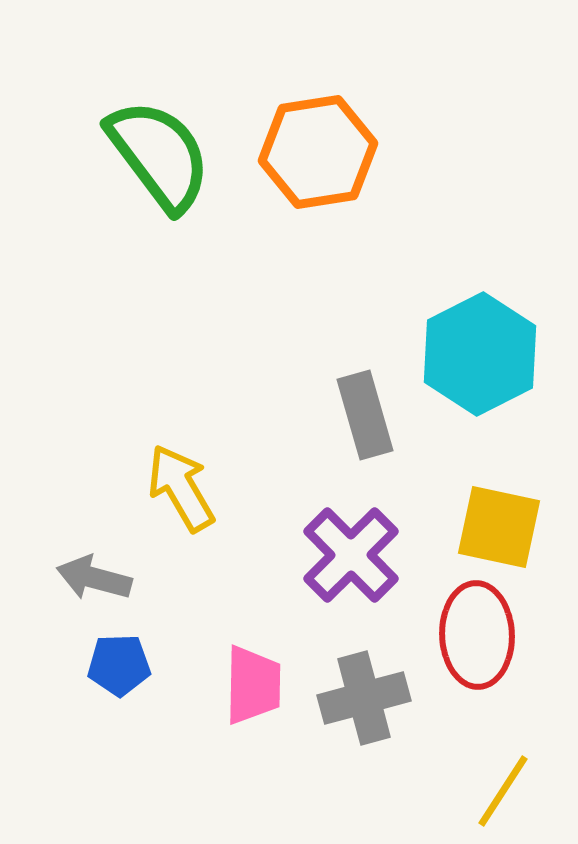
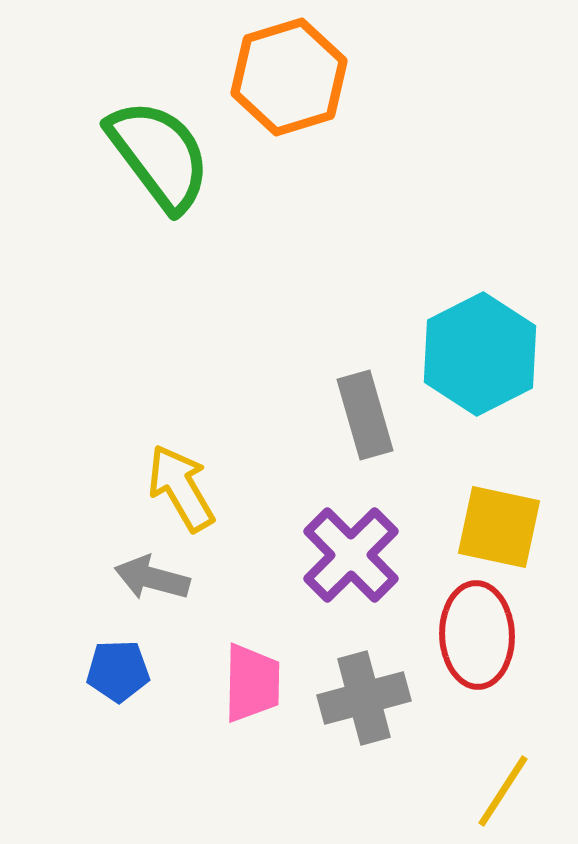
orange hexagon: moved 29 px left, 75 px up; rotated 8 degrees counterclockwise
gray arrow: moved 58 px right
blue pentagon: moved 1 px left, 6 px down
pink trapezoid: moved 1 px left, 2 px up
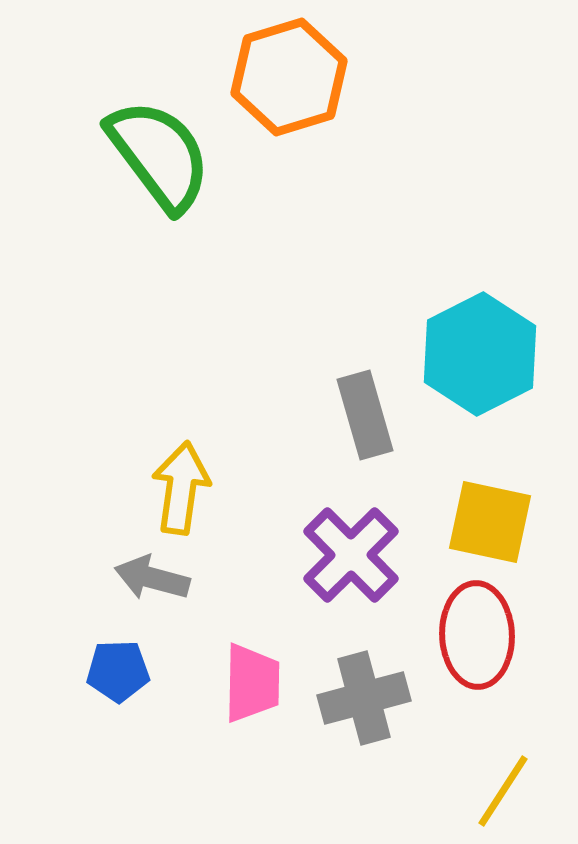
yellow arrow: rotated 38 degrees clockwise
yellow square: moved 9 px left, 5 px up
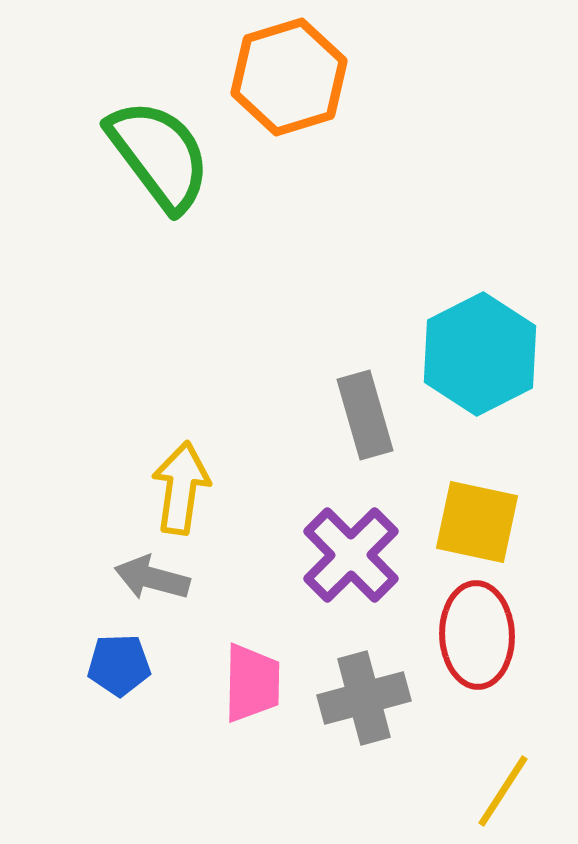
yellow square: moved 13 px left
blue pentagon: moved 1 px right, 6 px up
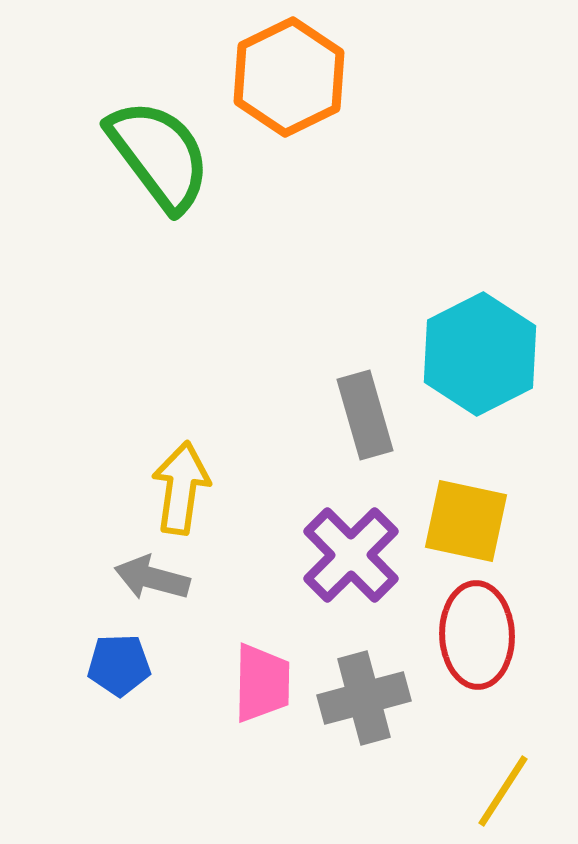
orange hexagon: rotated 9 degrees counterclockwise
yellow square: moved 11 px left, 1 px up
pink trapezoid: moved 10 px right
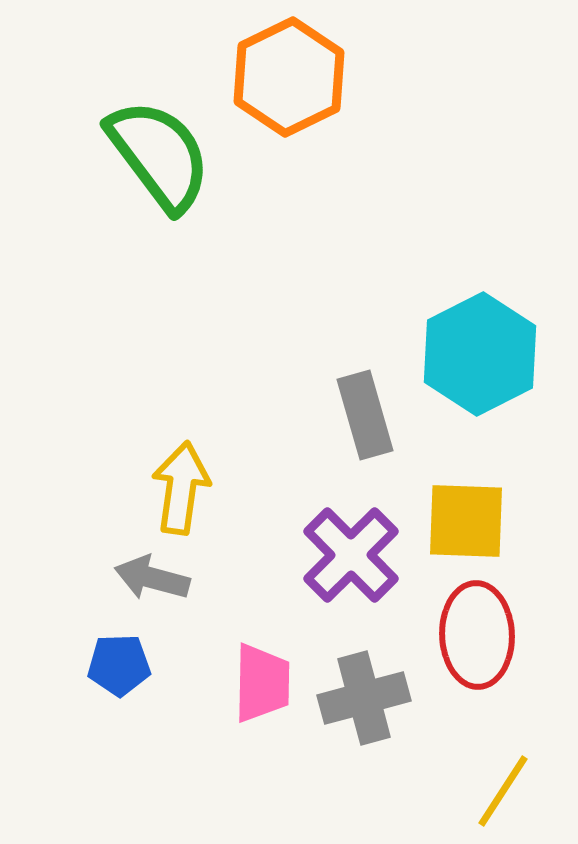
yellow square: rotated 10 degrees counterclockwise
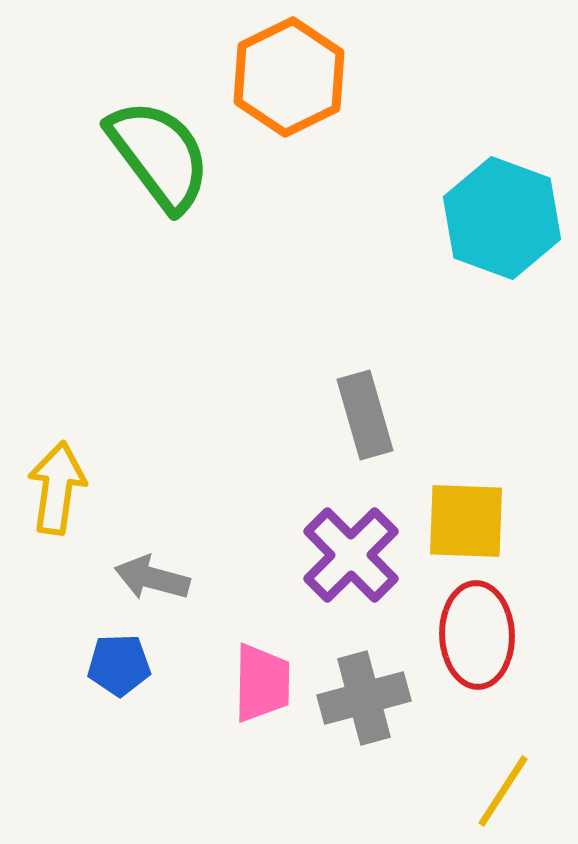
cyan hexagon: moved 22 px right, 136 px up; rotated 13 degrees counterclockwise
yellow arrow: moved 124 px left
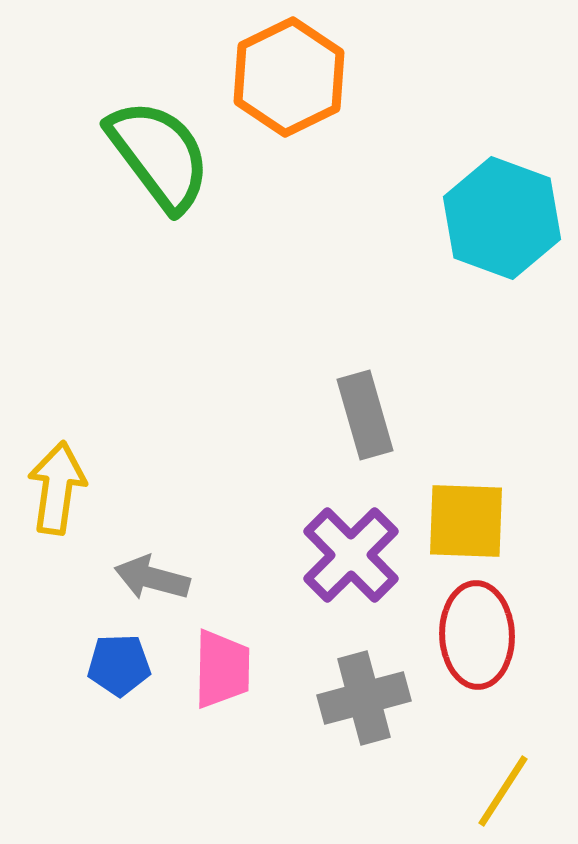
pink trapezoid: moved 40 px left, 14 px up
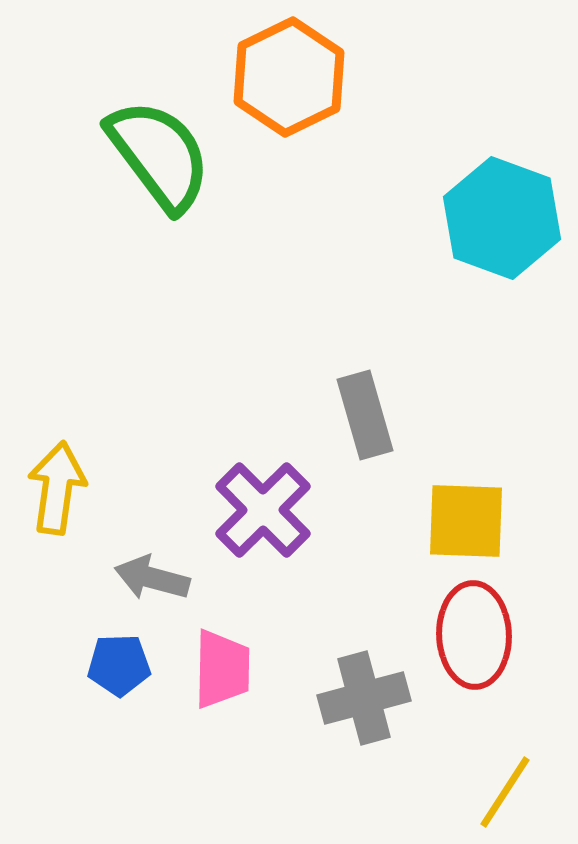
purple cross: moved 88 px left, 45 px up
red ellipse: moved 3 px left
yellow line: moved 2 px right, 1 px down
